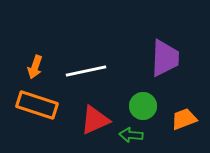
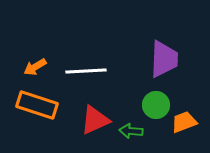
purple trapezoid: moved 1 px left, 1 px down
orange arrow: rotated 40 degrees clockwise
white line: rotated 9 degrees clockwise
green circle: moved 13 px right, 1 px up
orange trapezoid: moved 3 px down
green arrow: moved 4 px up
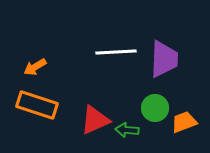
white line: moved 30 px right, 19 px up
green circle: moved 1 px left, 3 px down
green arrow: moved 4 px left, 1 px up
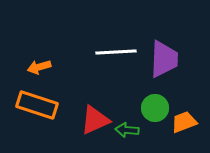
orange arrow: moved 4 px right; rotated 15 degrees clockwise
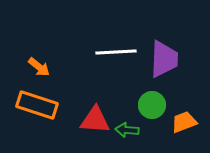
orange arrow: rotated 125 degrees counterclockwise
green circle: moved 3 px left, 3 px up
red triangle: rotated 28 degrees clockwise
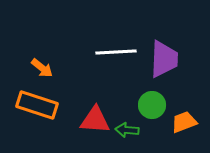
orange arrow: moved 3 px right, 1 px down
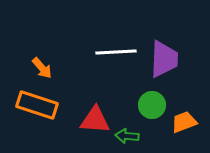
orange arrow: rotated 10 degrees clockwise
green arrow: moved 6 px down
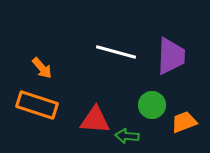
white line: rotated 18 degrees clockwise
purple trapezoid: moved 7 px right, 3 px up
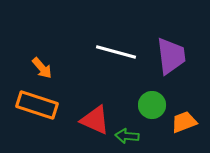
purple trapezoid: rotated 9 degrees counterclockwise
red triangle: rotated 20 degrees clockwise
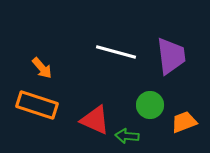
green circle: moved 2 px left
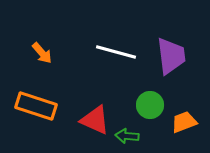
orange arrow: moved 15 px up
orange rectangle: moved 1 px left, 1 px down
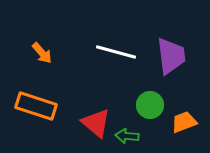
red triangle: moved 1 px right, 3 px down; rotated 16 degrees clockwise
